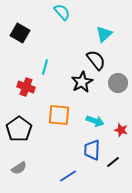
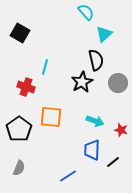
cyan semicircle: moved 24 px right
black semicircle: rotated 25 degrees clockwise
orange square: moved 8 px left, 2 px down
gray semicircle: rotated 35 degrees counterclockwise
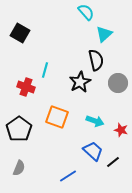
cyan line: moved 3 px down
black star: moved 2 px left
orange square: moved 6 px right; rotated 15 degrees clockwise
blue trapezoid: moved 1 px right, 1 px down; rotated 130 degrees clockwise
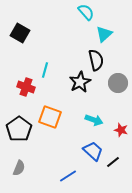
orange square: moved 7 px left
cyan arrow: moved 1 px left, 1 px up
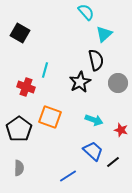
gray semicircle: rotated 21 degrees counterclockwise
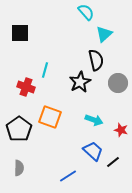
black square: rotated 30 degrees counterclockwise
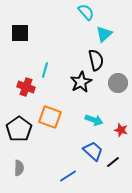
black star: moved 1 px right
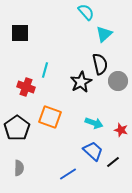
black semicircle: moved 4 px right, 4 px down
gray circle: moved 2 px up
cyan arrow: moved 3 px down
black pentagon: moved 2 px left, 1 px up
blue line: moved 2 px up
